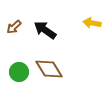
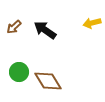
yellow arrow: rotated 24 degrees counterclockwise
brown diamond: moved 1 px left, 12 px down
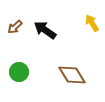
yellow arrow: rotated 72 degrees clockwise
brown arrow: moved 1 px right
brown diamond: moved 24 px right, 6 px up
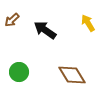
yellow arrow: moved 4 px left
brown arrow: moved 3 px left, 7 px up
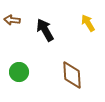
brown arrow: rotated 49 degrees clockwise
black arrow: rotated 25 degrees clockwise
brown diamond: rotated 28 degrees clockwise
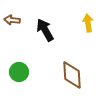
yellow arrow: rotated 24 degrees clockwise
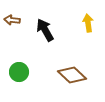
brown diamond: rotated 44 degrees counterclockwise
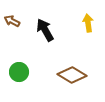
brown arrow: moved 1 px down; rotated 21 degrees clockwise
brown diamond: rotated 12 degrees counterclockwise
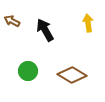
green circle: moved 9 px right, 1 px up
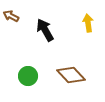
brown arrow: moved 1 px left, 5 px up
green circle: moved 5 px down
brown diamond: moved 1 px left; rotated 16 degrees clockwise
